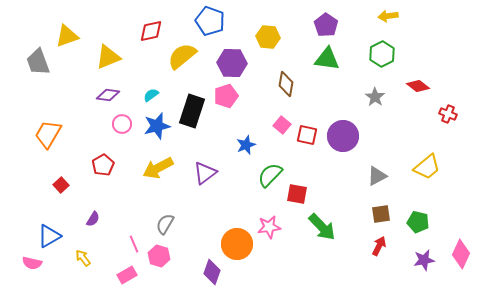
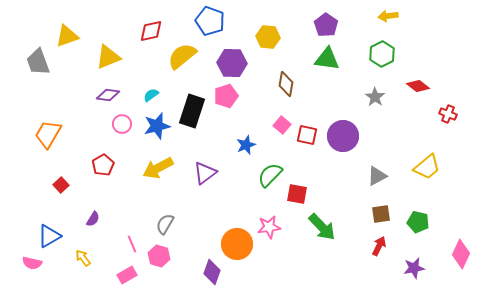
pink line at (134, 244): moved 2 px left
purple star at (424, 260): moved 10 px left, 8 px down
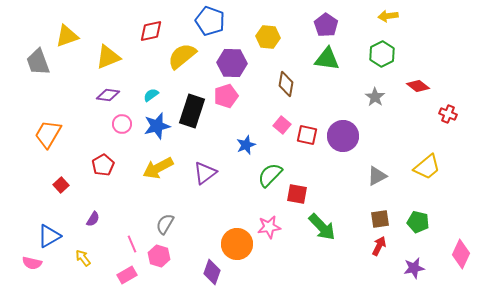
brown square at (381, 214): moved 1 px left, 5 px down
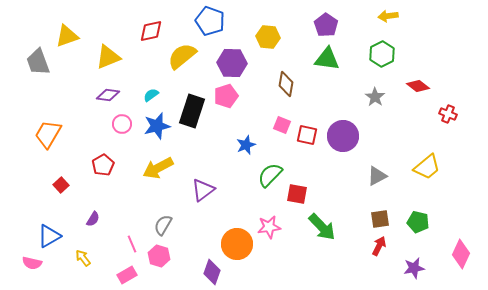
pink square at (282, 125): rotated 18 degrees counterclockwise
purple triangle at (205, 173): moved 2 px left, 17 px down
gray semicircle at (165, 224): moved 2 px left, 1 px down
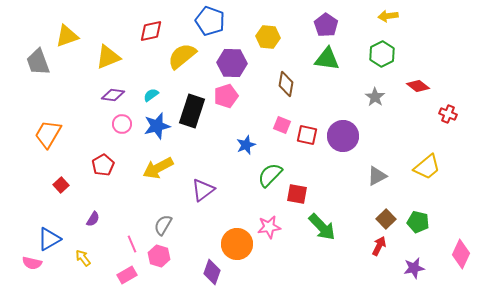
purple diamond at (108, 95): moved 5 px right
brown square at (380, 219): moved 6 px right; rotated 36 degrees counterclockwise
blue triangle at (49, 236): moved 3 px down
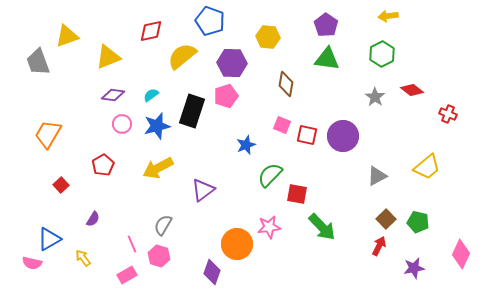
red diamond at (418, 86): moved 6 px left, 4 px down
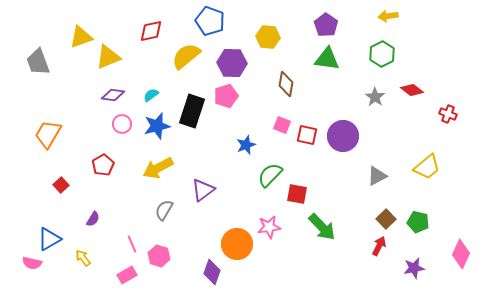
yellow triangle at (67, 36): moved 14 px right, 1 px down
yellow semicircle at (182, 56): moved 4 px right
gray semicircle at (163, 225): moved 1 px right, 15 px up
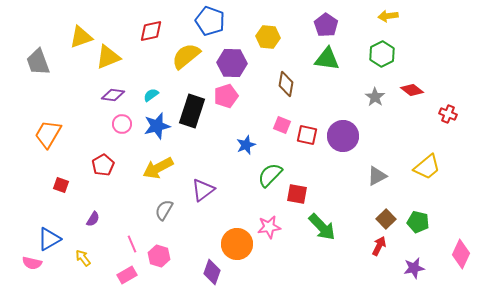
red square at (61, 185): rotated 28 degrees counterclockwise
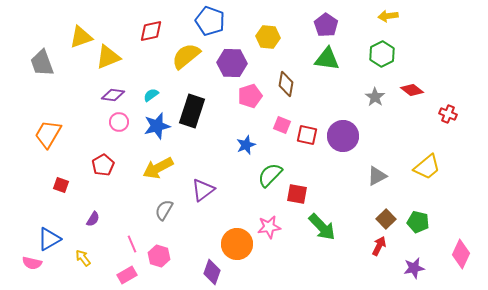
gray trapezoid at (38, 62): moved 4 px right, 1 px down
pink pentagon at (226, 96): moved 24 px right
pink circle at (122, 124): moved 3 px left, 2 px up
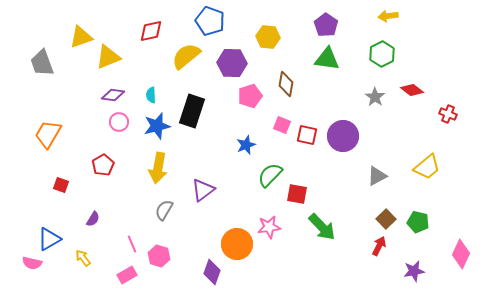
cyan semicircle at (151, 95): rotated 56 degrees counterclockwise
yellow arrow at (158, 168): rotated 52 degrees counterclockwise
purple star at (414, 268): moved 3 px down
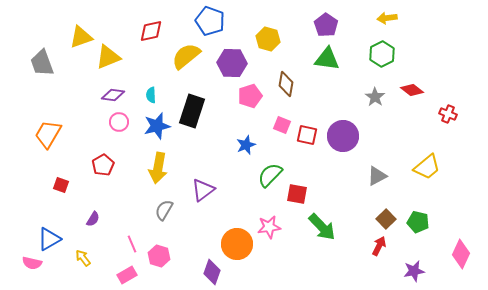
yellow arrow at (388, 16): moved 1 px left, 2 px down
yellow hexagon at (268, 37): moved 2 px down; rotated 10 degrees clockwise
